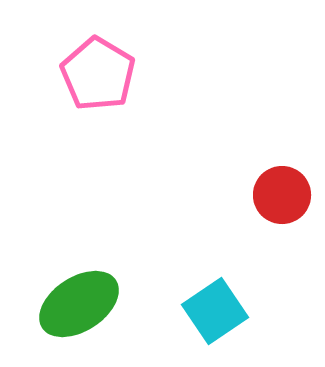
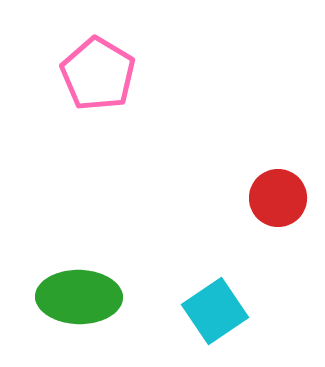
red circle: moved 4 px left, 3 px down
green ellipse: moved 7 px up; rotated 34 degrees clockwise
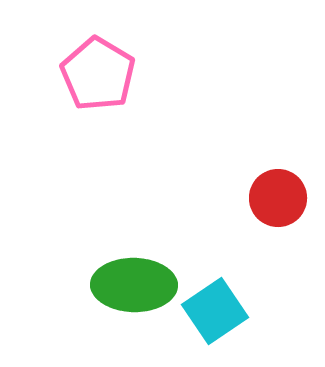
green ellipse: moved 55 px right, 12 px up
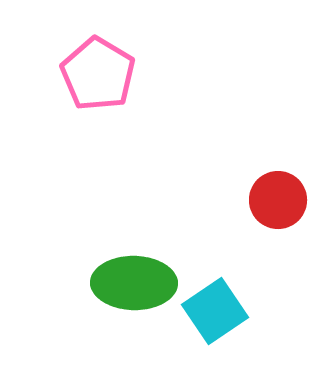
red circle: moved 2 px down
green ellipse: moved 2 px up
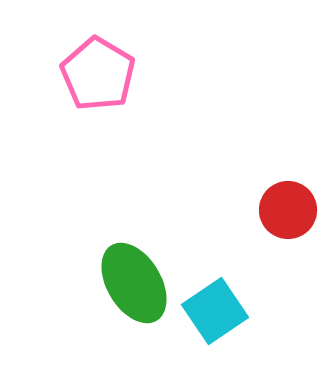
red circle: moved 10 px right, 10 px down
green ellipse: rotated 58 degrees clockwise
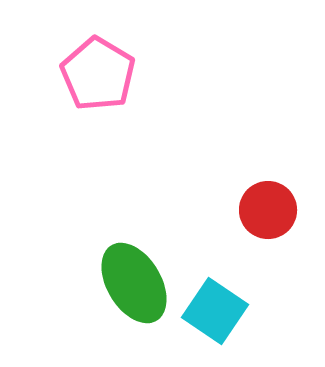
red circle: moved 20 px left
cyan square: rotated 22 degrees counterclockwise
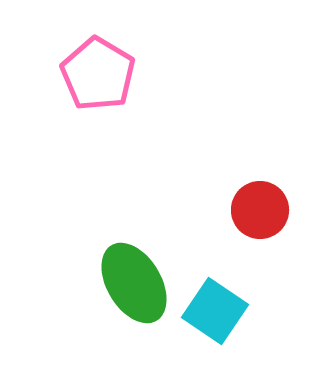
red circle: moved 8 px left
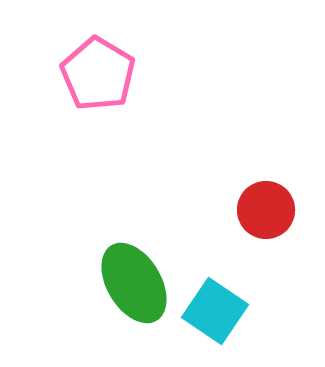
red circle: moved 6 px right
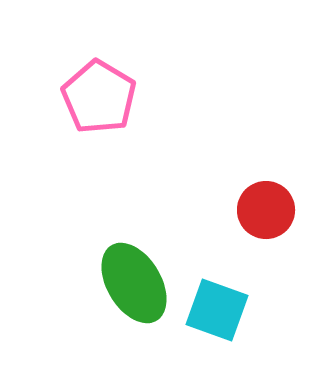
pink pentagon: moved 1 px right, 23 px down
cyan square: moved 2 px right, 1 px up; rotated 14 degrees counterclockwise
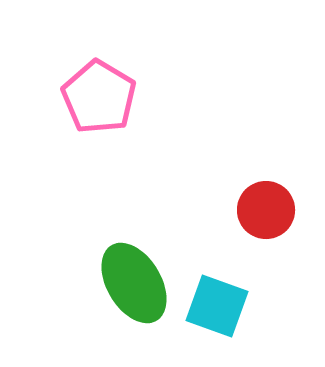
cyan square: moved 4 px up
